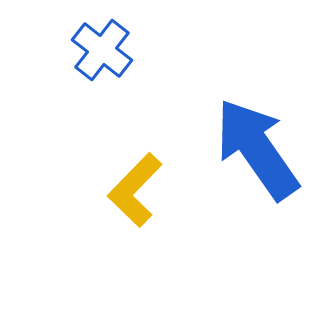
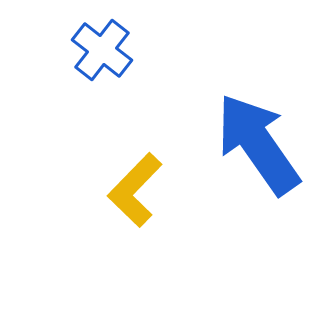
blue arrow: moved 1 px right, 5 px up
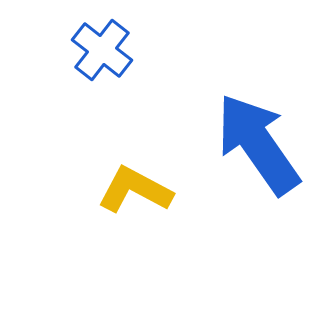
yellow L-shape: rotated 74 degrees clockwise
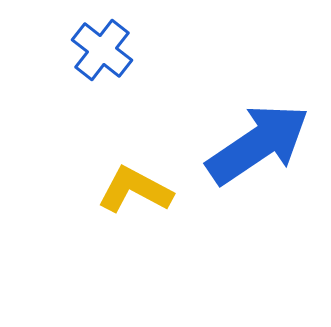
blue arrow: rotated 91 degrees clockwise
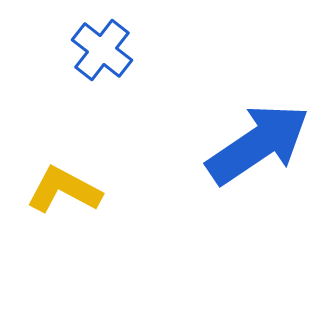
yellow L-shape: moved 71 px left
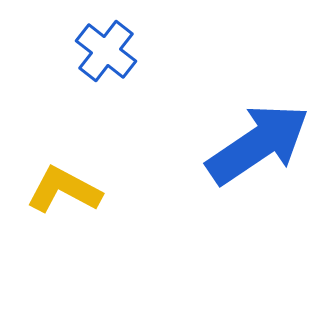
blue cross: moved 4 px right, 1 px down
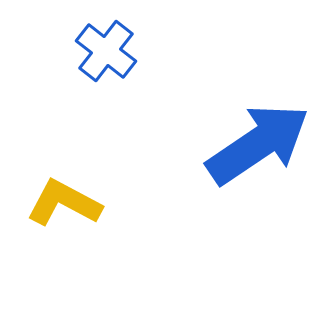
yellow L-shape: moved 13 px down
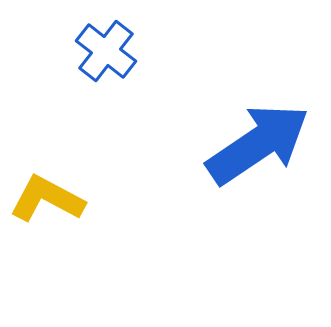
yellow L-shape: moved 17 px left, 4 px up
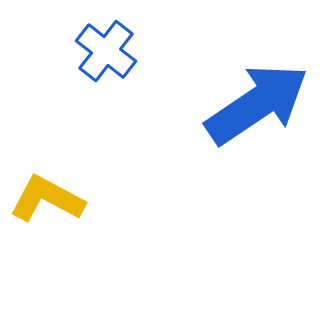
blue arrow: moved 1 px left, 40 px up
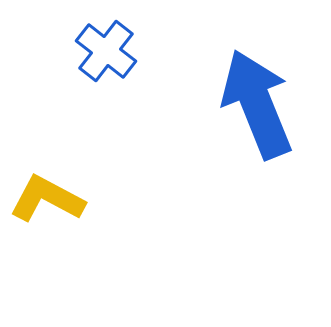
blue arrow: rotated 78 degrees counterclockwise
